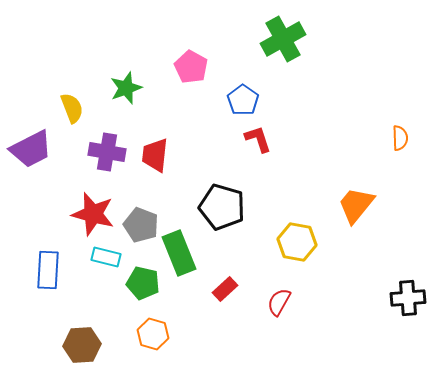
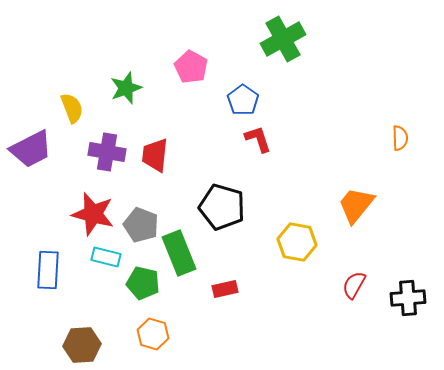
red rectangle: rotated 30 degrees clockwise
red semicircle: moved 75 px right, 17 px up
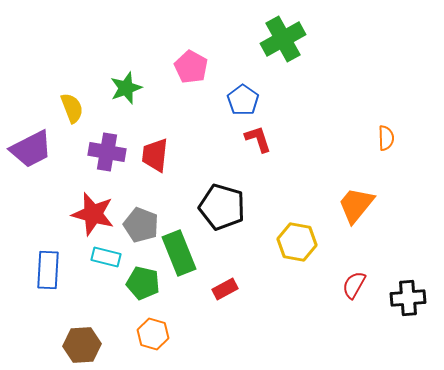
orange semicircle: moved 14 px left
red rectangle: rotated 15 degrees counterclockwise
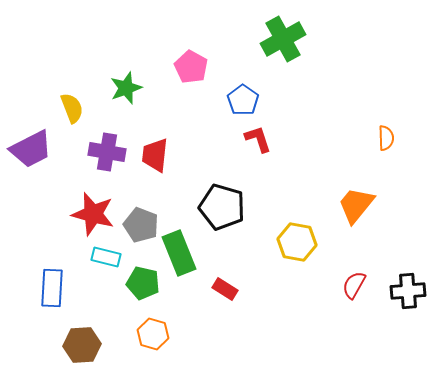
blue rectangle: moved 4 px right, 18 px down
red rectangle: rotated 60 degrees clockwise
black cross: moved 7 px up
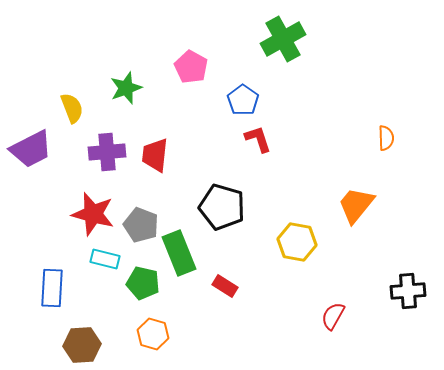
purple cross: rotated 15 degrees counterclockwise
cyan rectangle: moved 1 px left, 2 px down
red semicircle: moved 21 px left, 31 px down
red rectangle: moved 3 px up
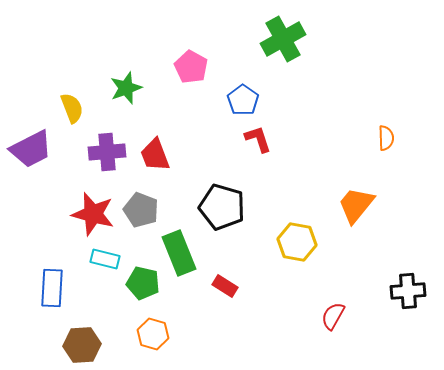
red trapezoid: rotated 27 degrees counterclockwise
gray pentagon: moved 15 px up
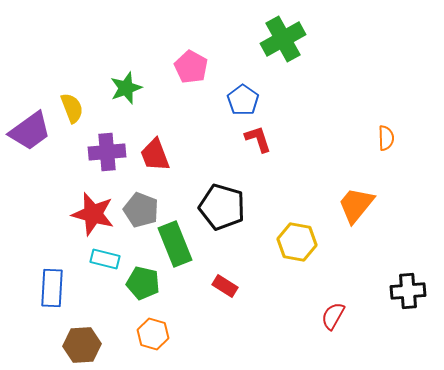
purple trapezoid: moved 1 px left, 18 px up; rotated 9 degrees counterclockwise
green rectangle: moved 4 px left, 9 px up
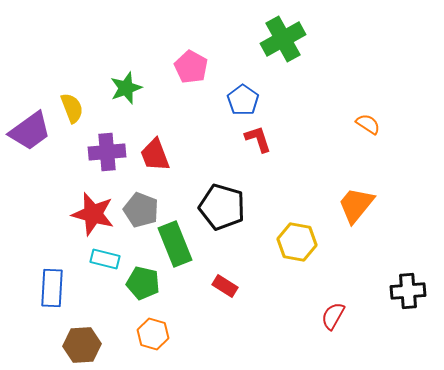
orange semicircle: moved 18 px left, 14 px up; rotated 55 degrees counterclockwise
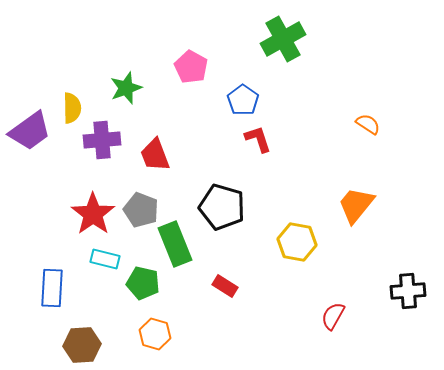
yellow semicircle: rotated 20 degrees clockwise
purple cross: moved 5 px left, 12 px up
red star: rotated 21 degrees clockwise
orange hexagon: moved 2 px right
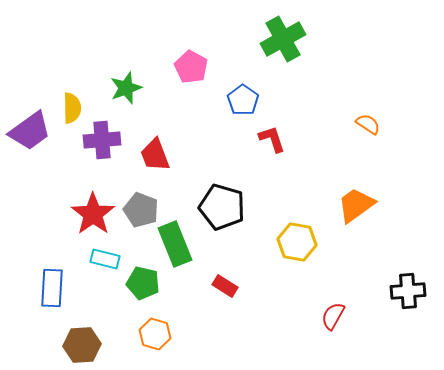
red L-shape: moved 14 px right
orange trapezoid: rotated 15 degrees clockwise
